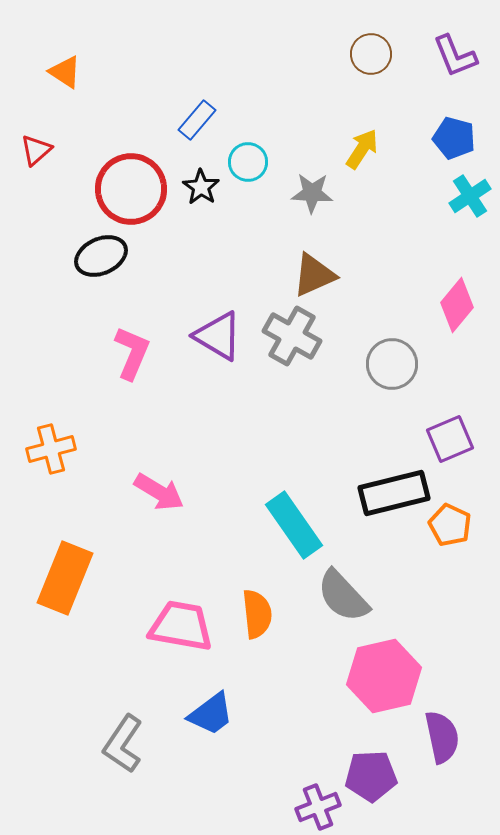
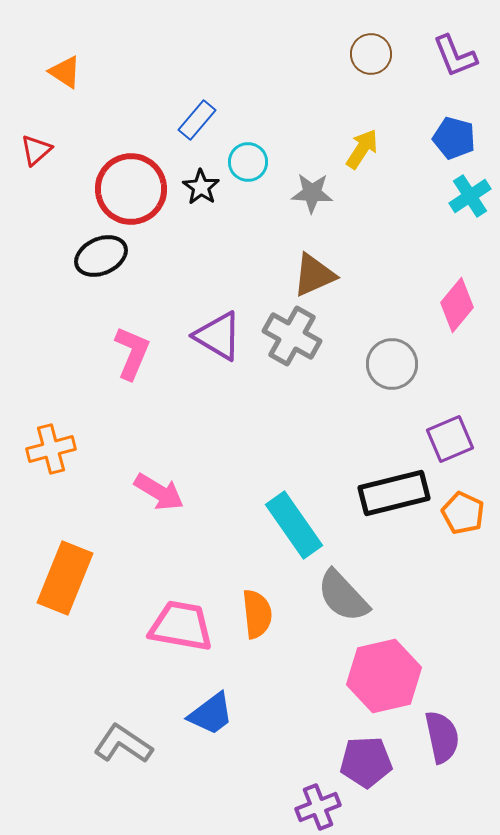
orange pentagon: moved 13 px right, 12 px up
gray L-shape: rotated 90 degrees clockwise
purple pentagon: moved 5 px left, 14 px up
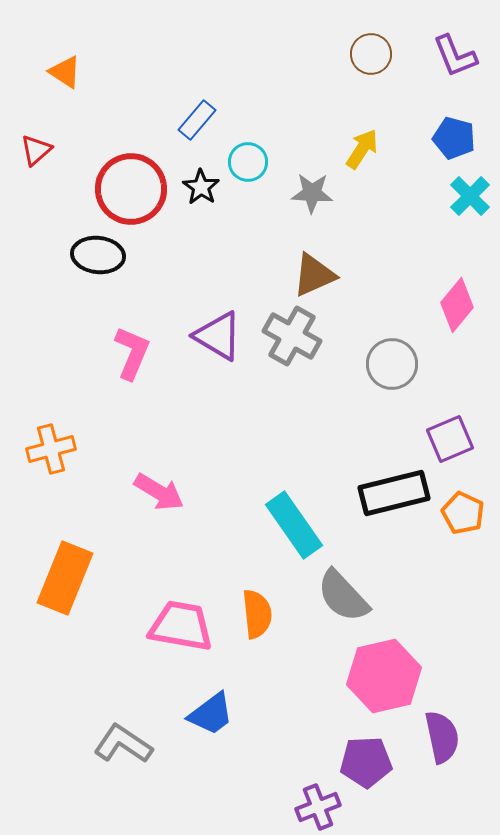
cyan cross: rotated 12 degrees counterclockwise
black ellipse: moved 3 px left, 1 px up; rotated 30 degrees clockwise
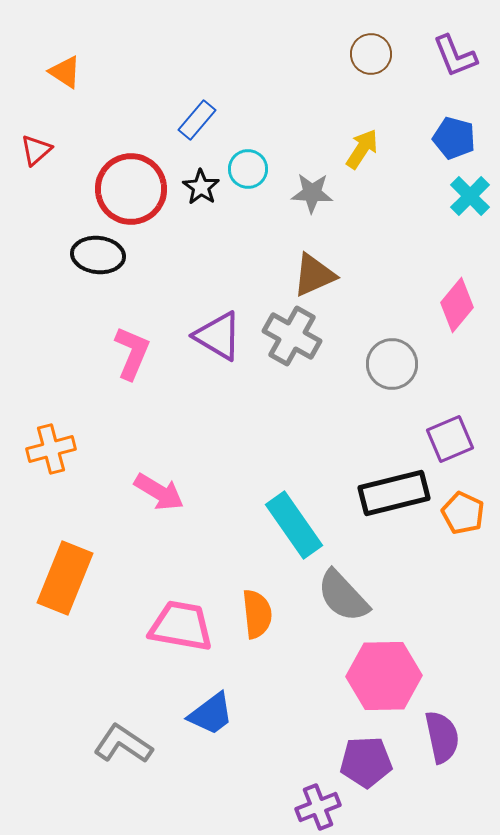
cyan circle: moved 7 px down
pink hexagon: rotated 12 degrees clockwise
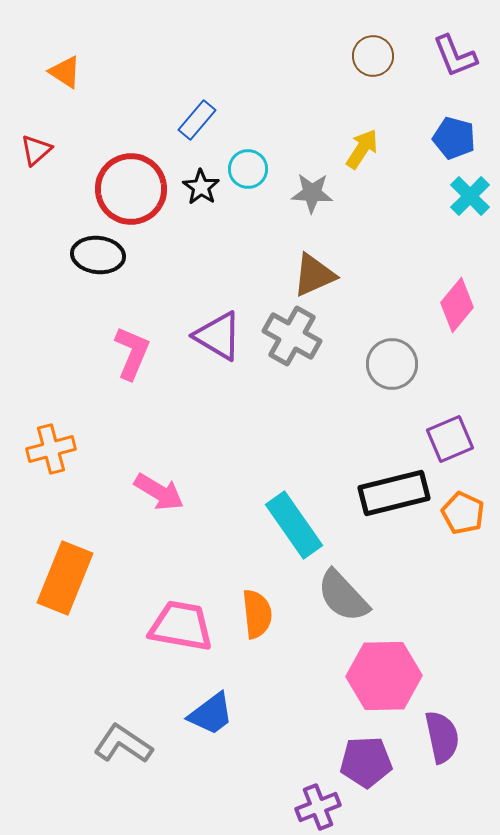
brown circle: moved 2 px right, 2 px down
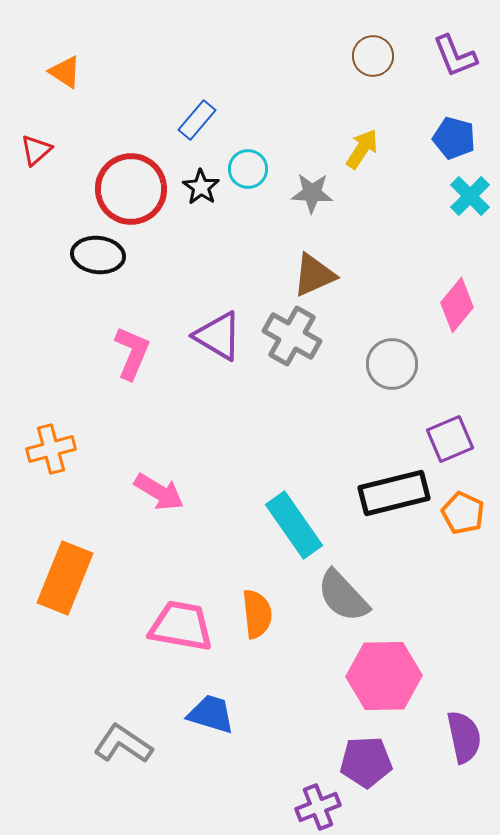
blue trapezoid: rotated 126 degrees counterclockwise
purple semicircle: moved 22 px right
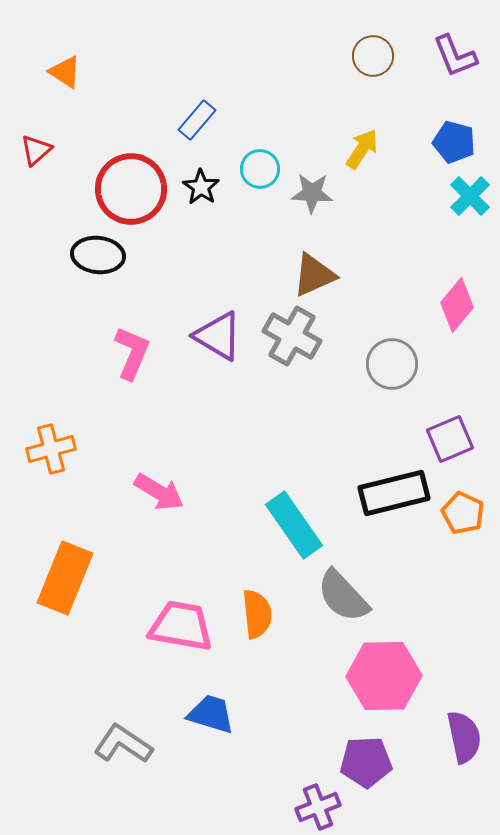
blue pentagon: moved 4 px down
cyan circle: moved 12 px right
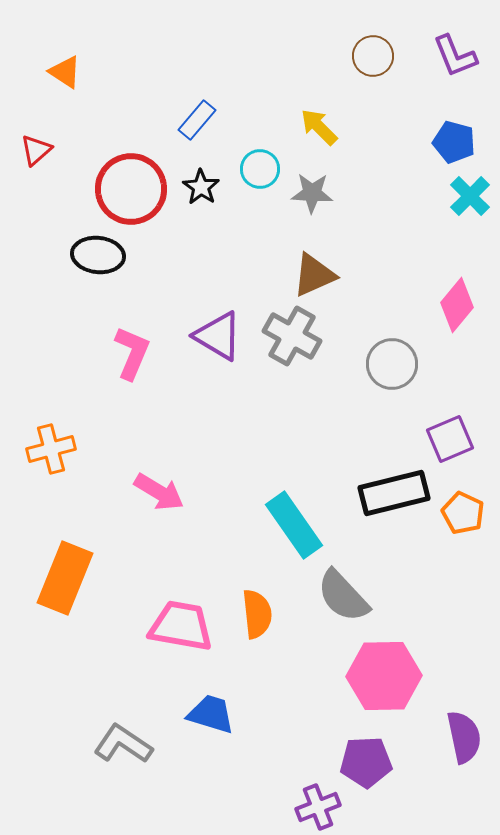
yellow arrow: moved 43 px left, 22 px up; rotated 78 degrees counterclockwise
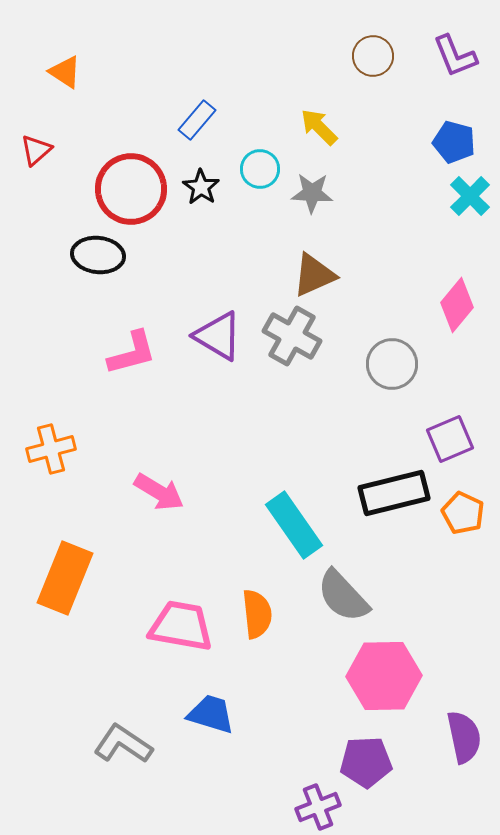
pink L-shape: rotated 52 degrees clockwise
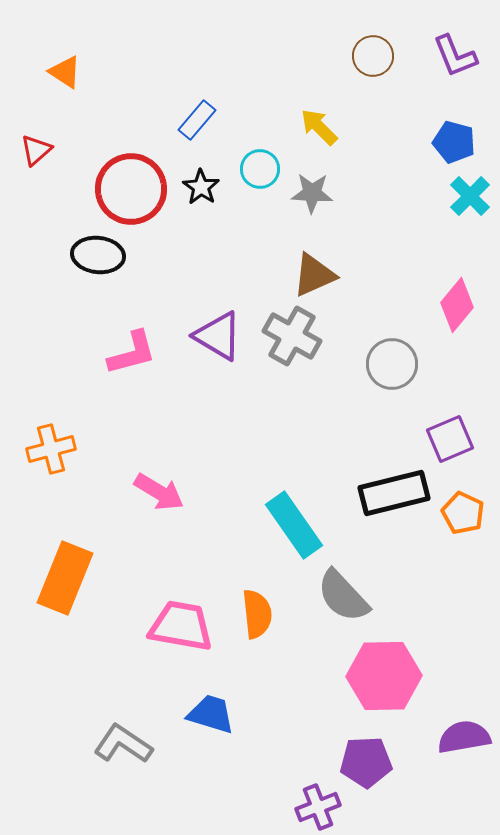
purple semicircle: rotated 88 degrees counterclockwise
